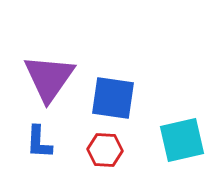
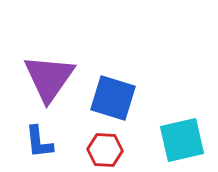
blue square: rotated 9 degrees clockwise
blue L-shape: rotated 9 degrees counterclockwise
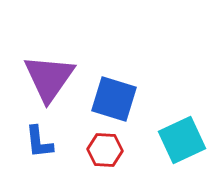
blue square: moved 1 px right, 1 px down
cyan square: rotated 12 degrees counterclockwise
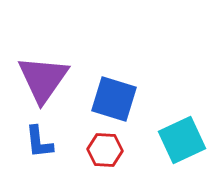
purple triangle: moved 6 px left, 1 px down
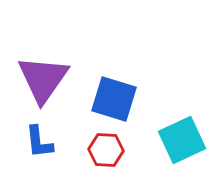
red hexagon: moved 1 px right
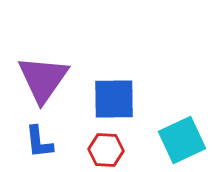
blue square: rotated 18 degrees counterclockwise
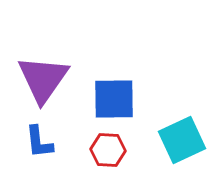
red hexagon: moved 2 px right
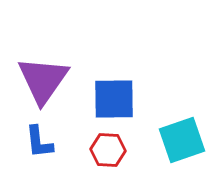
purple triangle: moved 1 px down
cyan square: rotated 6 degrees clockwise
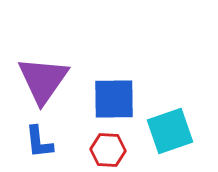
cyan square: moved 12 px left, 9 px up
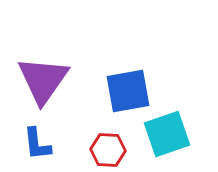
blue square: moved 14 px right, 8 px up; rotated 9 degrees counterclockwise
cyan square: moved 3 px left, 3 px down
blue L-shape: moved 2 px left, 2 px down
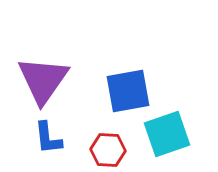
blue L-shape: moved 11 px right, 6 px up
